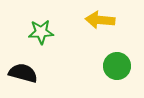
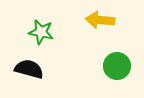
green star: rotated 15 degrees clockwise
black semicircle: moved 6 px right, 4 px up
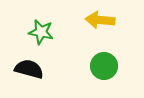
green circle: moved 13 px left
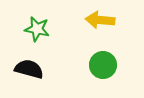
green star: moved 4 px left, 3 px up
green circle: moved 1 px left, 1 px up
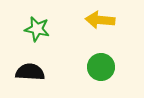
green circle: moved 2 px left, 2 px down
black semicircle: moved 1 px right, 3 px down; rotated 12 degrees counterclockwise
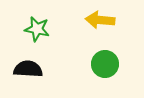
green circle: moved 4 px right, 3 px up
black semicircle: moved 2 px left, 3 px up
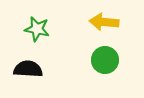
yellow arrow: moved 4 px right, 2 px down
green circle: moved 4 px up
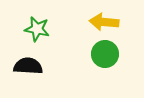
green circle: moved 6 px up
black semicircle: moved 3 px up
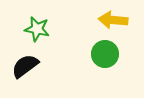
yellow arrow: moved 9 px right, 2 px up
black semicircle: moved 3 px left; rotated 40 degrees counterclockwise
